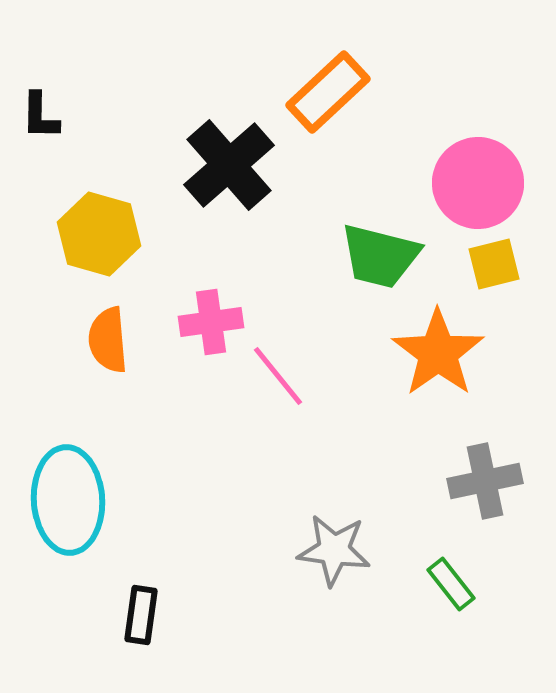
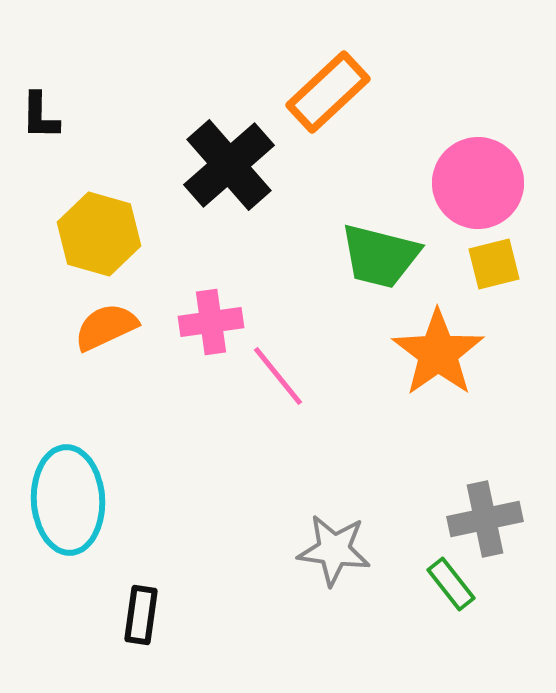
orange semicircle: moved 2 px left, 13 px up; rotated 70 degrees clockwise
gray cross: moved 38 px down
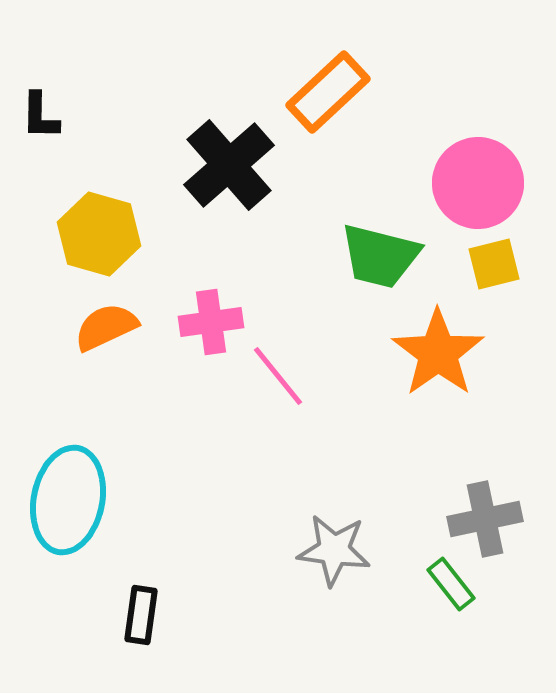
cyan ellipse: rotated 14 degrees clockwise
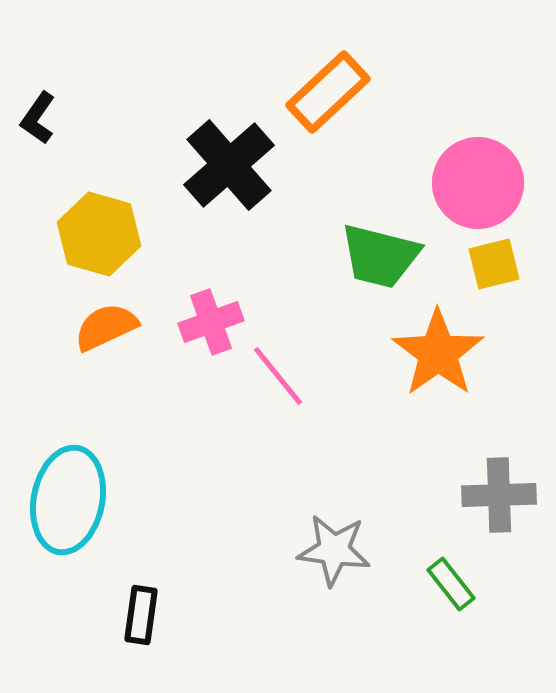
black L-shape: moved 2 px left, 2 px down; rotated 34 degrees clockwise
pink cross: rotated 12 degrees counterclockwise
gray cross: moved 14 px right, 24 px up; rotated 10 degrees clockwise
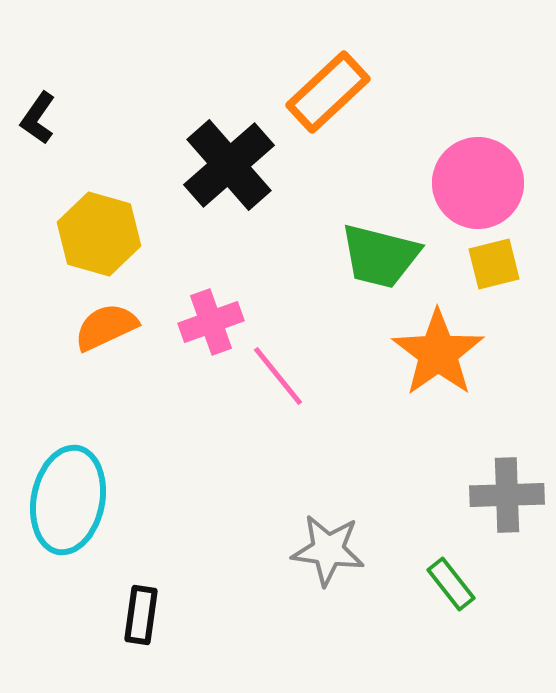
gray cross: moved 8 px right
gray star: moved 6 px left
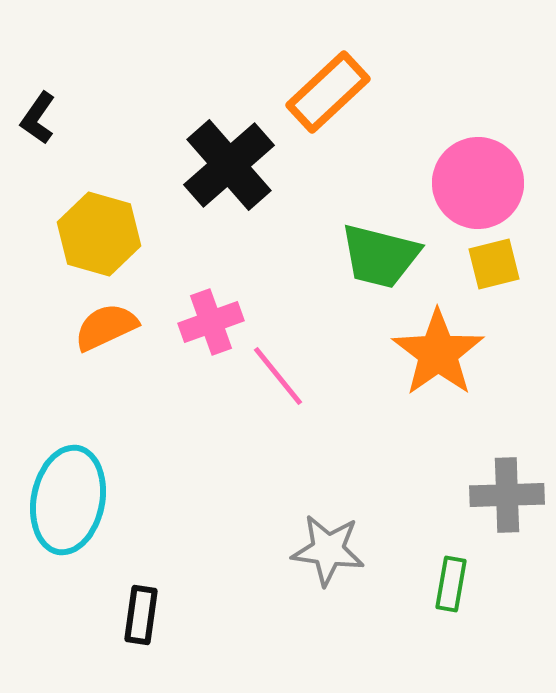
green rectangle: rotated 48 degrees clockwise
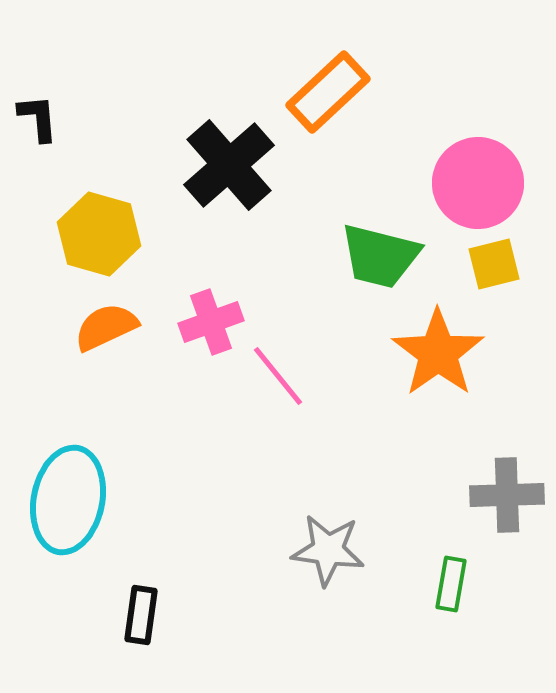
black L-shape: rotated 140 degrees clockwise
